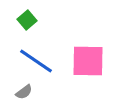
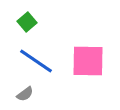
green square: moved 2 px down
gray semicircle: moved 1 px right, 2 px down
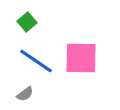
pink square: moved 7 px left, 3 px up
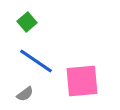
pink square: moved 1 px right, 23 px down; rotated 6 degrees counterclockwise
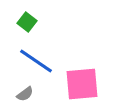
green square: rotated 12 degrees counterclockwise
pink square: moved 3 px down
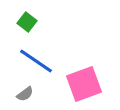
pink square: moved 2 px right; rotated 15 degrees counterclockwise
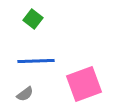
green square: moved 6 px right, 3 px up
blue line: rotated 36 degrees counterclockwise
